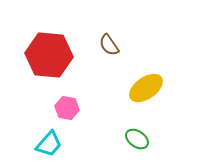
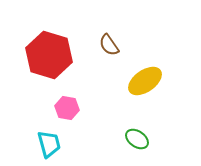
red hexagon: rotated 12 degrees clockwise
yellow ellipse: moved 1 px left, 7 px up
cyan trapezoid: rotated 56 degrees counterclockwise
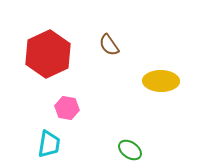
red hexagon: moved 1 px left, 1 px up; rotated 18 degrees clockwise
yellow ellipse: moved 16 px right; rotated 36 degrees clockwise
green ellipse: moved 7 px left, 11 px down
cyan trapezoid: rotated 24 degrees clockwise
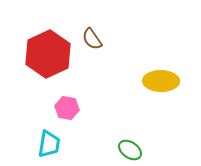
brown semicircle: moved 17 px left, 6 px up
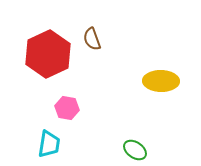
brown semicircle: rotated 15 degrees clockwise
green ellipse: moved 5 px right
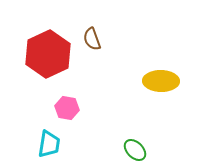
green ellipse: rotated 10 degrees clockwise
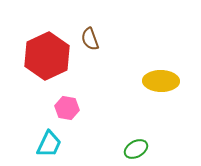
brown semicircle: moved 2 px left
red hexagon: moved 1 px left, 2 px down
cyan trapezoid: rotated 16 degrees clockwise
green ellipse: moved 1 px right, 1 px up; rotated 75 degrees counterclockwise
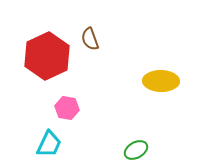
green ellipse: moved 1 px down
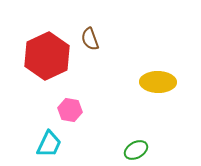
yellow ellipse: moved 3 px left, 1 px down
pink hexagon: moved 3 px right, 2 px down
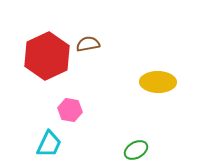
brown semicircle: moved 2 px left, 5 px down; rotated 100 degrees clockwise
